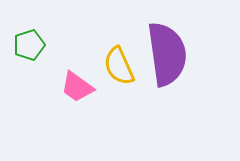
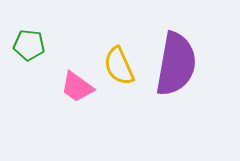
green pentagon: rotated 24 degrees clockwise
purple semicircle: moved 9 px right, 10 px down; rotated 18 degrees clockwise
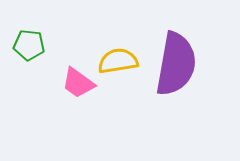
yellow semicircle: moved 1 px left, 5 px up; rotated 105 degrees clockwise
pink trapezoid: moved 1 px right, 4 px up
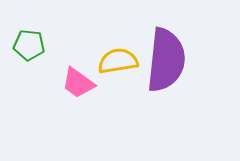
purple semicircle: moved 10 px left, 4 px up; rotated 4 degrees counterclockwise
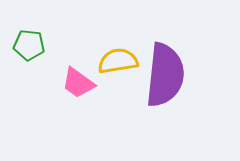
purple semicircle: moved 1 px left, 15 px down
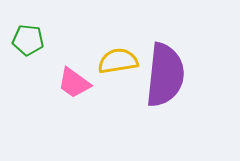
green pentagon: moved 1 px left, 5 px up
pink trapezoid: moved 4 px left
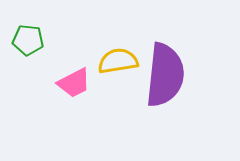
pink trapezoid: rotated 63 degrees counterclockwise
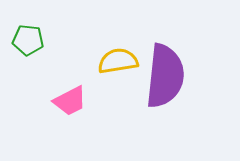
purple semicircle: moved 1 px down
pink trapezoid: moved 4 px left, 18 px down
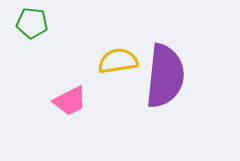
green pentagon: moved 4 px right, 17 px up
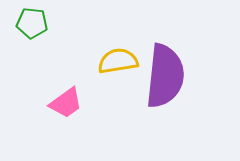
pink trapezoid: moved 4 px left, 2 px down; rotated 9 degrees counterclockwise
